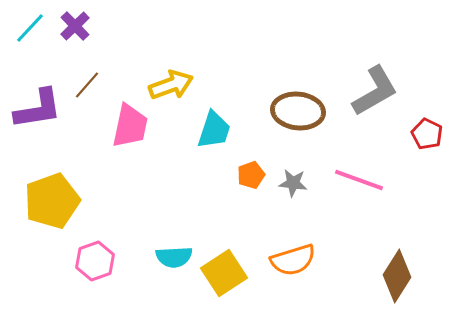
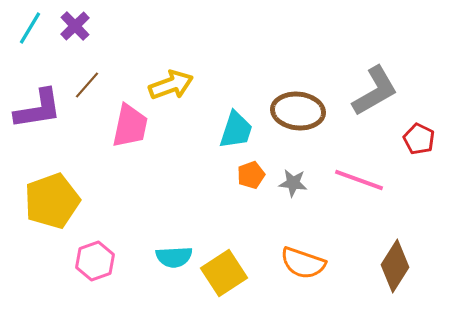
cyan line: rotated 12 degrees counterclockwise
cyan trapezoid: moved 22 px right
red pentagon: moved 8 px left, 5 px down
orange semicircle: moved 10 px right, 3 px down; rotated 36 degrees clockwise
brown diamond: moved 2 px left, 10 px up
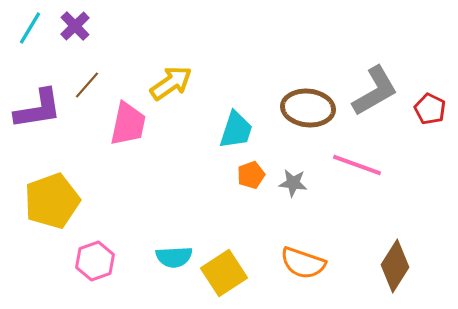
yellow arrow: moved 2 px up; rotated 15 degrees counterclockwise
brown ellipse: moved 10 px right, 3 px up
pink trapezoid: moved 2 px left, 2 px up
red pentagon: moved 11 px right, 30 px up
pink line: moved 2 px left, 15 px up
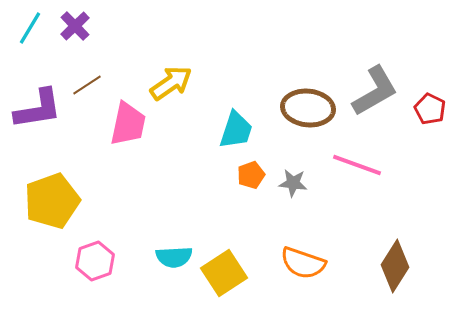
brown line: rotated 16 degrees clockwise
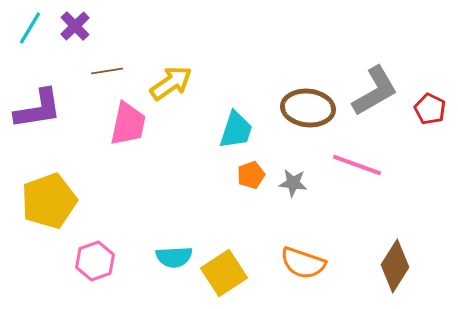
brown line: moved 20 px right, 14 px up; rotated 24 degrees clockwise
yellow pentagon: moved 3 px left
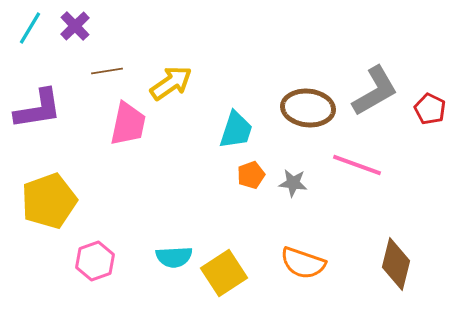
brown diamond: moved 1 px right, 2 px up; rotated 18 degrees counterclockwise
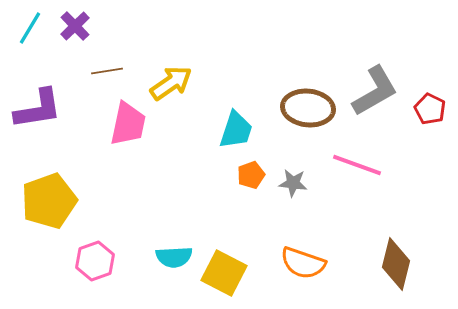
yellow square: rotated 30 degrees counterclockwise
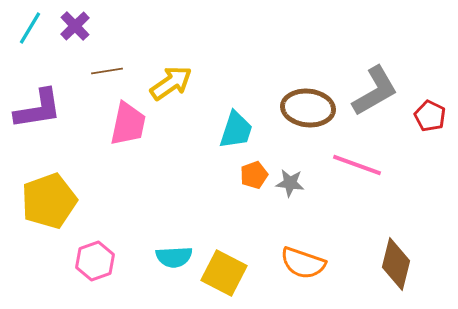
red pentagon: moved 7 px down
orange pentagon: moved 3 px right
gray star: moved 3 px left
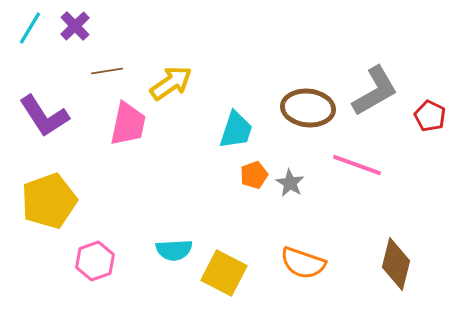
purple L-shape: moved 6 px right, 7 px down; rotated 66 degrees clockwise
gray star: rotated 24 degrees clockwise
cyan semicircle: moved 7 px up
